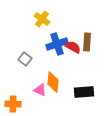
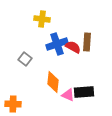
yellow cross: rotated 28 degrees counterclockwise
pink triangle: moved 28 px right, 5 px down
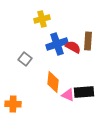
yellow cross: rotated 21 degrees counterclockwise
brown rectangle: moved 1 px right, 1 px up
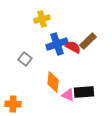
brown rectangle: rotated 42 degrees clockwise
